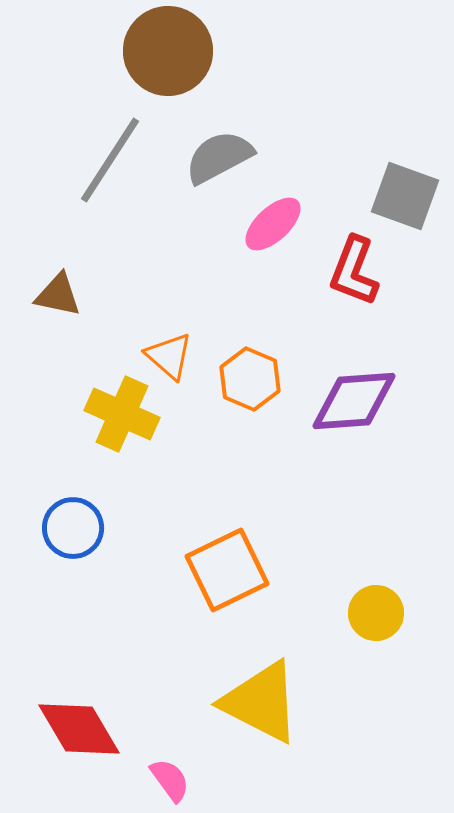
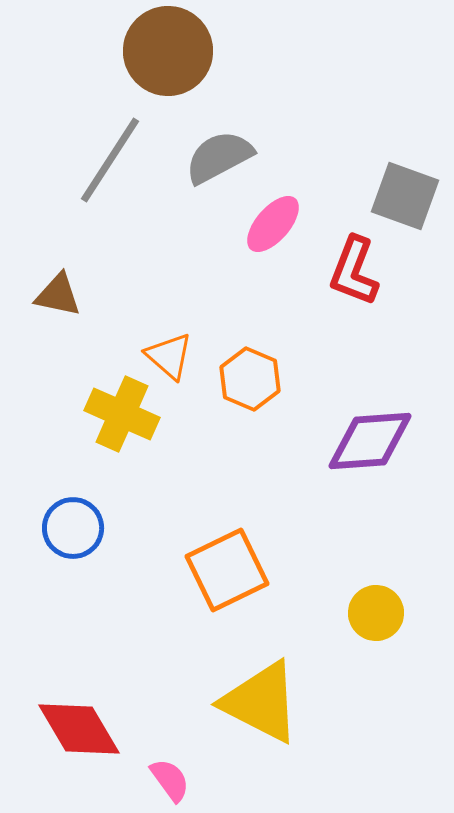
pink ellipse: rotated 6 degrees counterclockwise
purple diamond: moved 16 px right, 40 px down
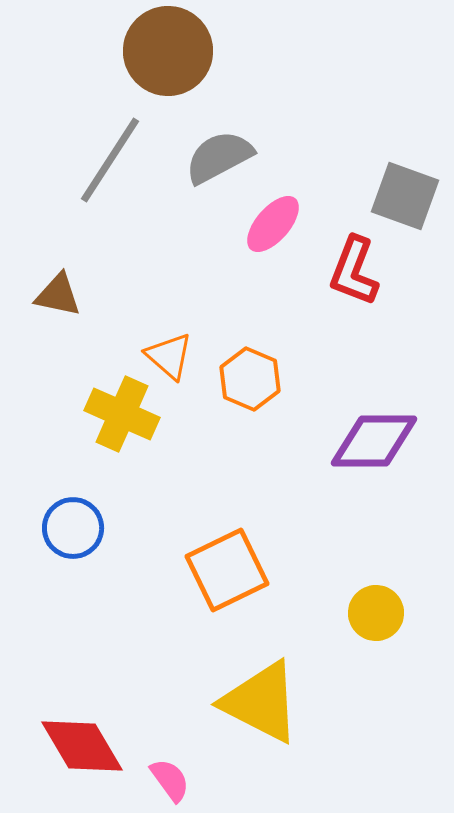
purple diamond: moved 4 px right; rotated 4 degrees clockwise
red diamond: moved 3 px right, 17 px down
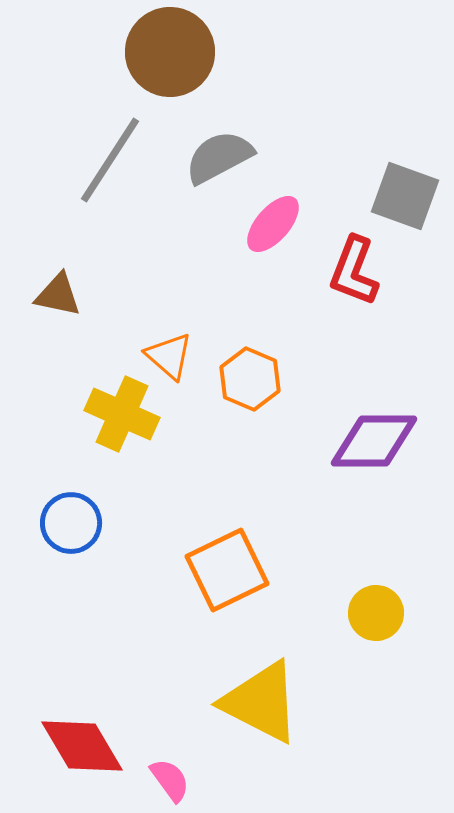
brown circle: moved 2 px right, 1 px down
blue circle: moved 2 px left, 5 px up
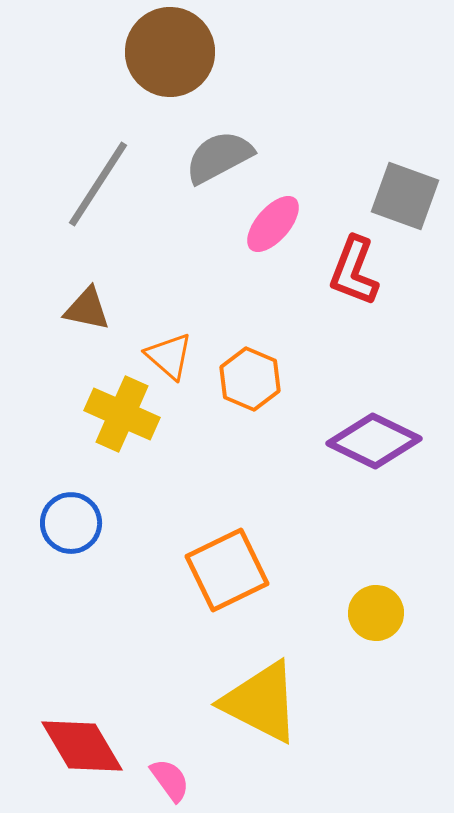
gray line: moved 12 px left, 24 px down
brown triangle: moved 29 px right, 14 px down
purple diamond: rotated 26 degrees clockwise
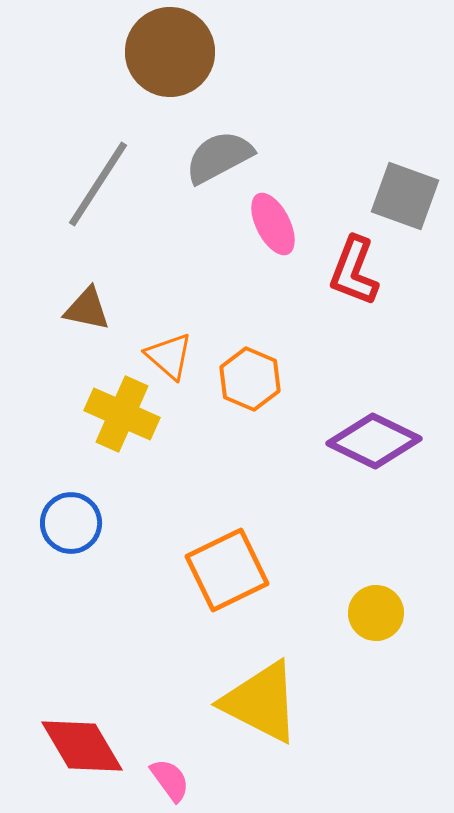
pink ellipse: rotated 68 degrees counterclockwise
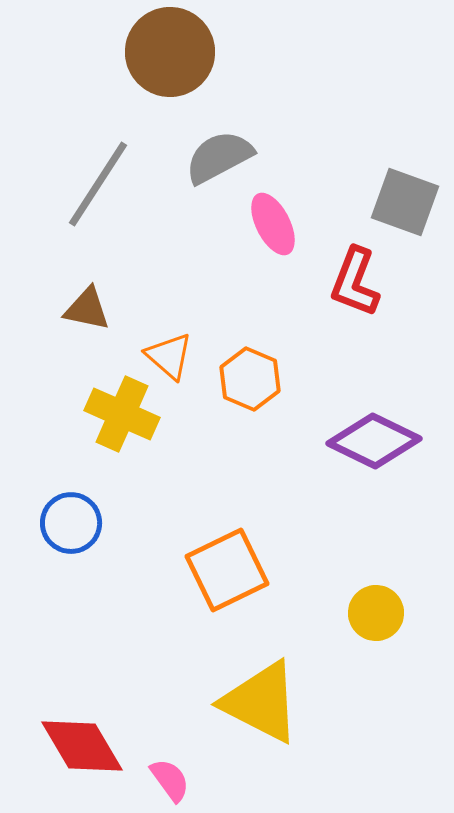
gray square: moved 6 px down
red L-shape: moved 1 px right, 11 px down
